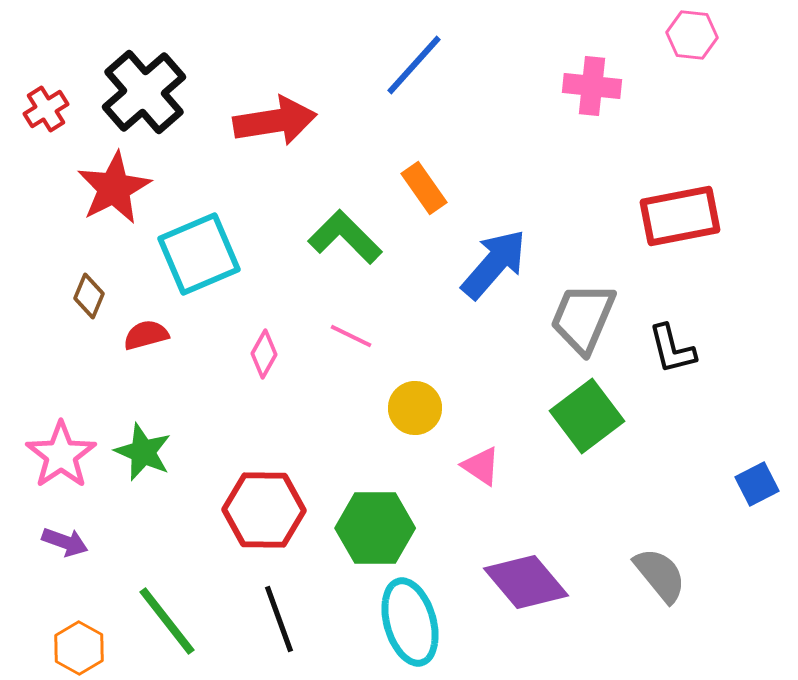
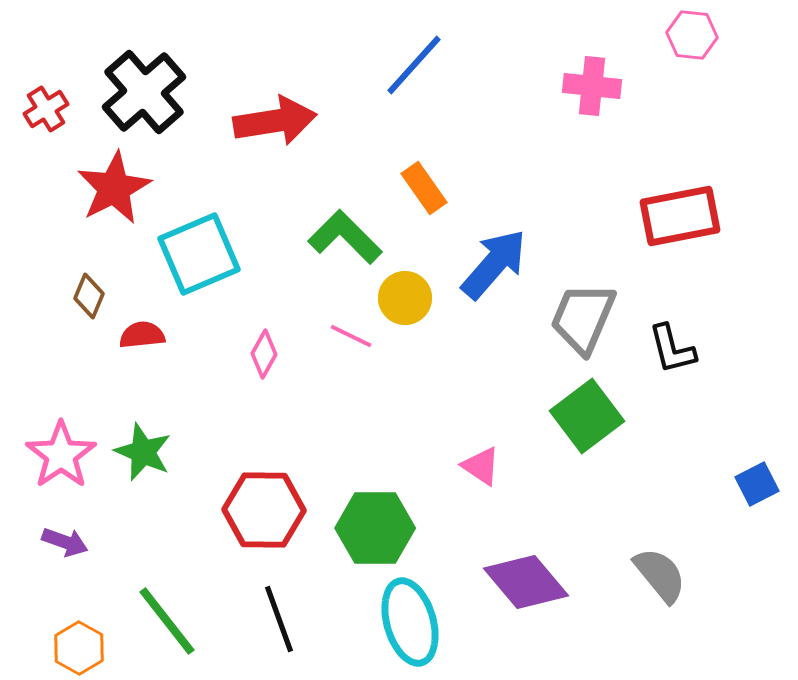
red semicircle: moved 4 px left; rotated 9 degrees clockwise
yellow circle: moved 10 px left, 110 px up
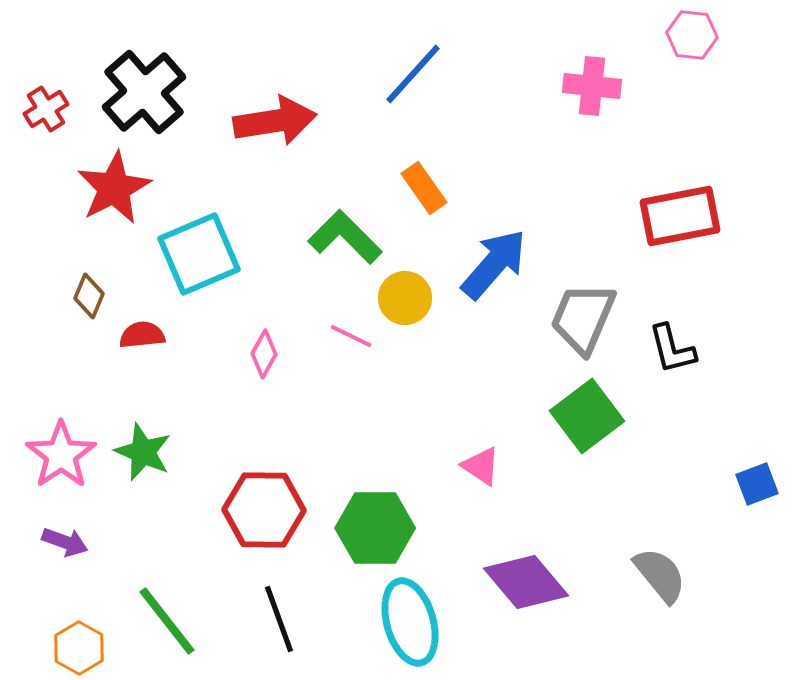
blue line: moved 1 px left, 9 px down
blue square: rotated 6 degrees clockwise
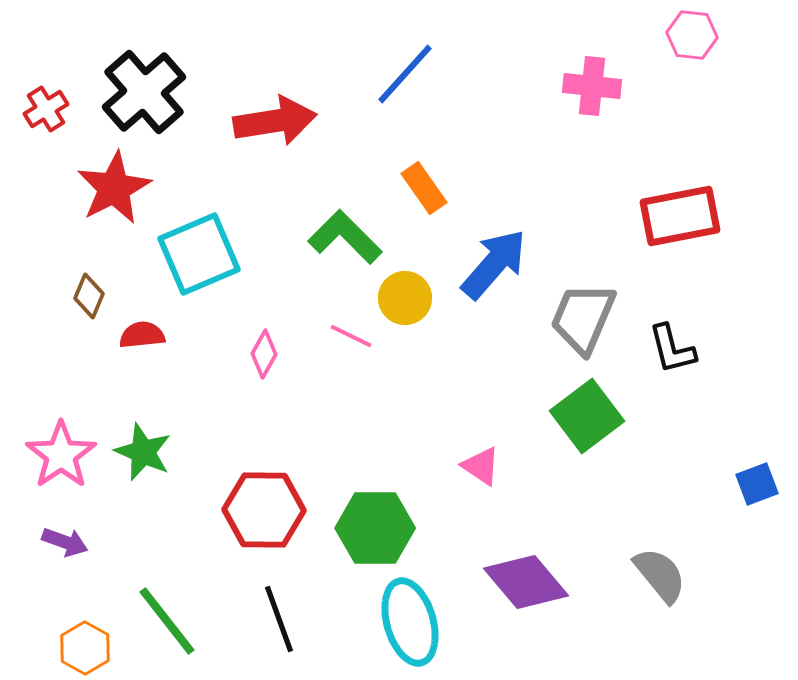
blue line: moved 8 px left
orange hexagon: moved 6 px right
